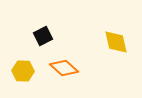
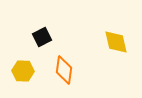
black square: moved 1 px left, 1 px down
orange diamond: moved 2 px down; rotated 56 degrees clockwise
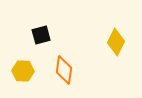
black square: moved 1 px left, 2 px up; rotated 12 degrees clockwise
yellow diamond: rotated 40 degrees clockwise
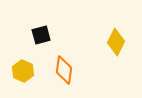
yellow hexagon: rotated 20 degrees clockwise
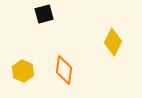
black square: moved 3 px right, 21 px up
yellow diamond: moved 3 px left
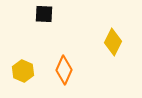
black square: rotated 18 degrees clockwise
orange diamond: rotated 16 degrees clockwise
